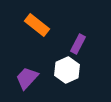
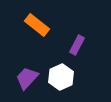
purple rectangle: moved 1 px left, 1 px down
white hexagon: moved 6 px left, 7 px down
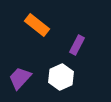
purple trapezoid: moved 7 px left
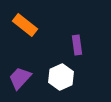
orange rectangle: moved 12 px left
purple rectangle: rotated 36 degrees counterclockwise
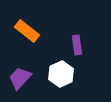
orange rectangle: moved 2 px right, 6 px down
white hexagon: moved 3 px up
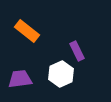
purple rectangle: moved 6 px down; rotated 18 degrees counterclockwise
purple trapezoid: moved 1 px down; rotated 40 degrees clockwise
